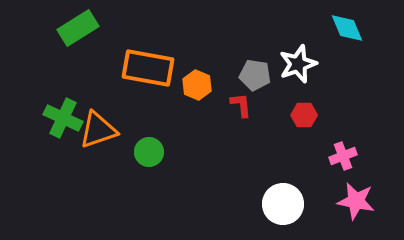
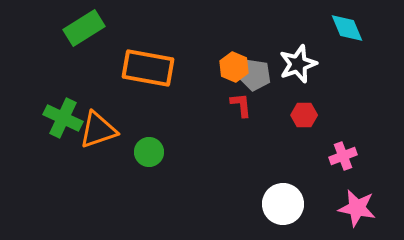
green rectangle: moved 6 px right
orange hexagon: moved 37 px right, 18 px up
pink star: moved 1 px right, 7 px down
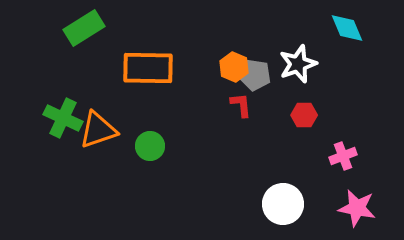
orange rectangle: rotated 9 degrees counterclockwise
green circle: moved 1 px right, 6 px up
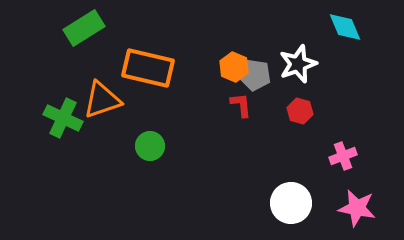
cyan diamond: moved 2 px left, 1 px up
orange rectangle: rotated 12 degrees clockwise
red hexagon: moved 4 px left, 4 px up; rotated 15 degrees clockwise
orange triangle: moved 4 px right, 30 px up
white circle: moved 8 px right, 1 px up
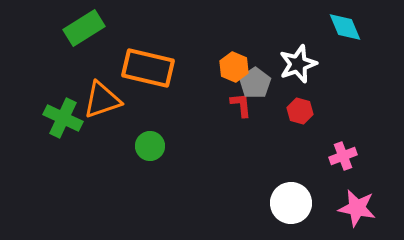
gray pentagon: moved 8 px down; rotated 28 degrees clockwise
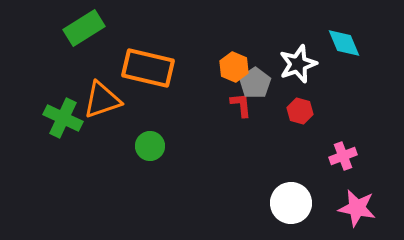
cyan diamond: moved 1 px left, 16 px down
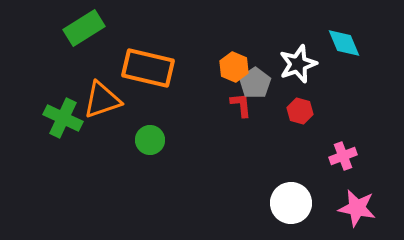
green circle: moved 6 px up
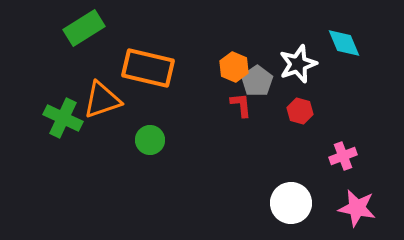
gray pentagon: moved 2 px right, 2 px up
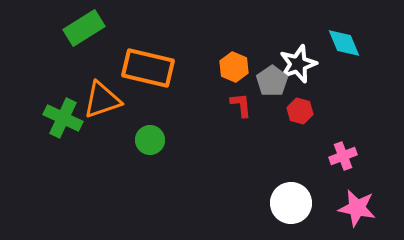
gray pentagon: moved 15 px right
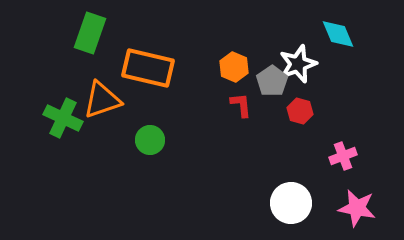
green rectangle: moved 6 px right, 5 px down; rotated 39 degrees counterclockwise
cyan diamond: moved 6 px left, 9 px up
